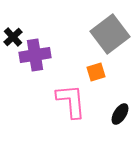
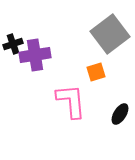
black cross: moved 7 px down; rotated 24 degrees clockwise
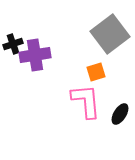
pink L-shape: moved 15 px right
